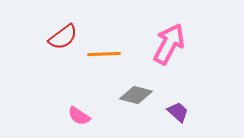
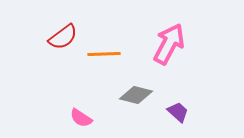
pink semicircle: moved 2 px right, 2 px down
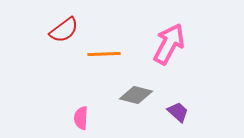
red semicircle: moved 1 px right, 7 px up
pink semicircle: rotated 60 degrees clockwise
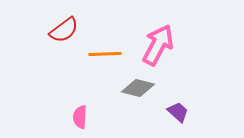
pink arrow: moved 11 px left, 1 px down
orange line: moved 1 px right
gray diamond: moved 2 px right, 7 px up
pink semicircle: moved 1 px left, 1 px up
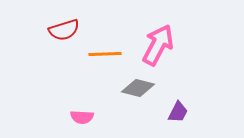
red semicircle: rotated 20 degrees clockwise
purple trapezoid: rotated 75 degrees clockwise
pink semicircle: moved 2 px right; rotated 90 degrees counterclockwise
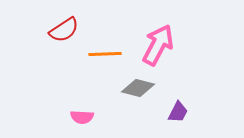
red semicircle: rotated 16 degrees counterclockwise
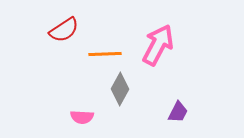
gray diamond: moved 18 px left, 1 px down; rotated 76 degrees counterclockwise
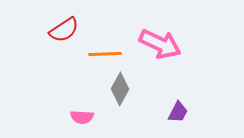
pink arrow: moved 2 px right, 1 px up; rotated 87 degrees clockwise
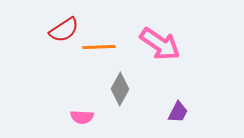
pink arrow: rotated 9 degrees clockwise
orange line: moved 6 px left, 7 px up
